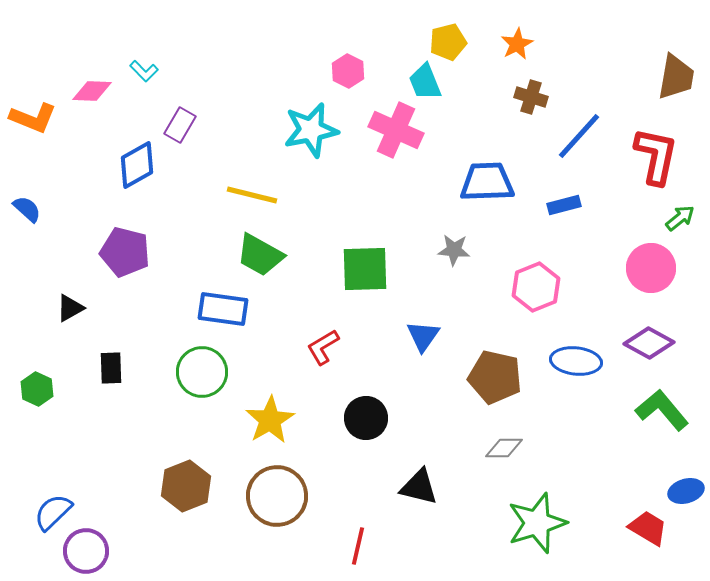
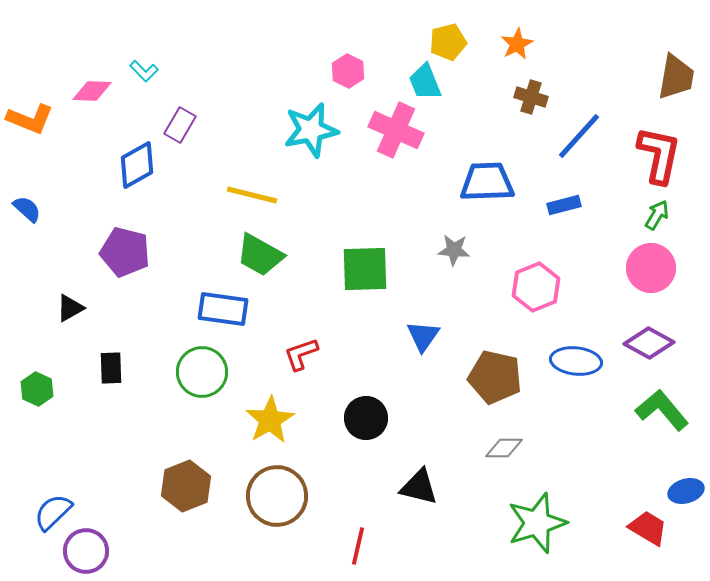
orange L-shape at (33, 118): moved 3 px left, 1 px down
red L-shape at (656, 156): moved 3 px right, 1 px up
green arrow at (680, 218): moved 23 px left, 3 px up; rotated 20 degrees counterclockwise
red L-shape at (323, 347): moved 22 px left, 7 px down; rotated 12 degrees clockwise
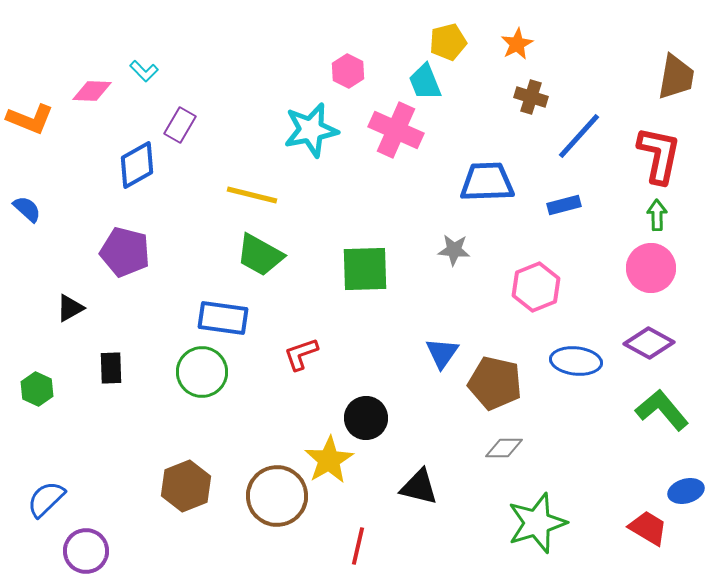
green arrow at (657, 215): rotated 32 degrees counterclockwise
blue rectangle at (223, 309): moved 9 px down
blue triangle at (423, 336): moved 19 px right, 17 px down
brown pentagon at (495, 377): moved 6 px down
yellow star at (270, 420): moved 59 px right, 40 px down
blue semicircle at (53, 512): moved 7 px left, 13 px up
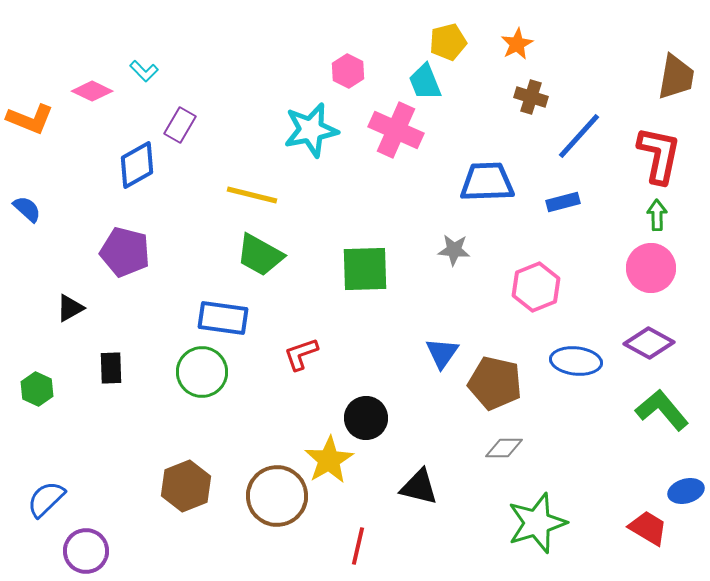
pink diamond at (92, 91): rotated 24 degrees clockwise
blue rectangle at (564, 205): moved 1 px left, 3 px up
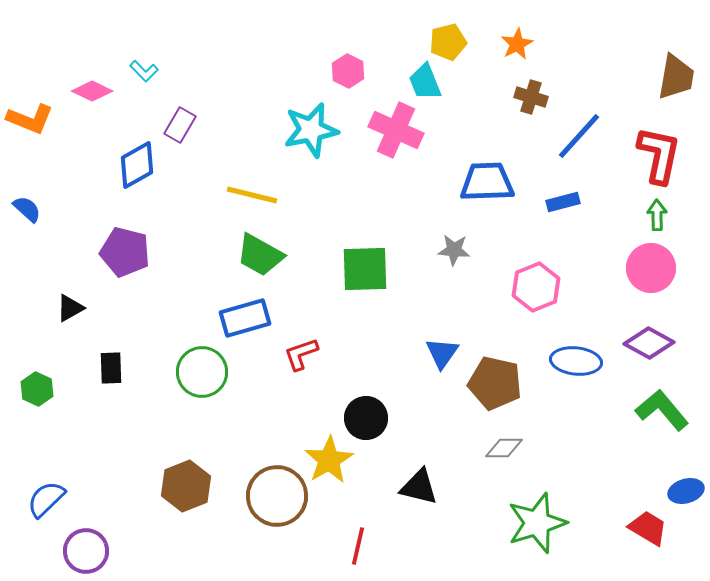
blue rectangle at (223, 318): moved 22 px right; rotated 24 degrees counterclockwise
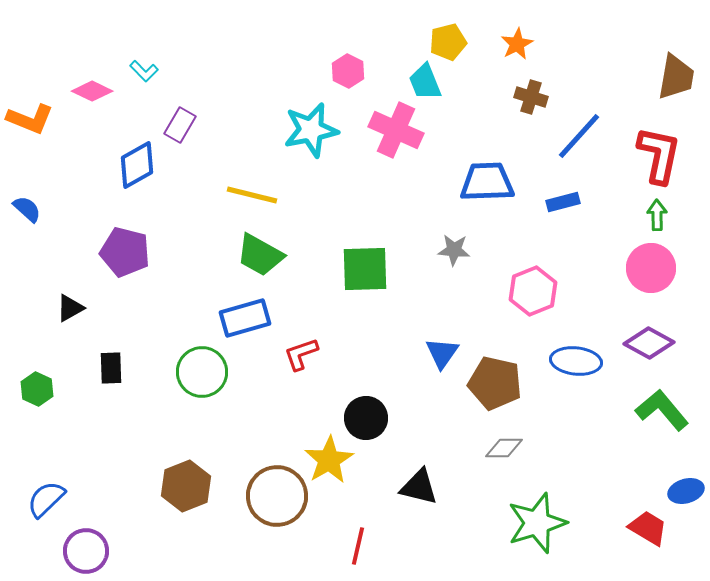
pink hexagon at (536, 287): moved 3 px left, 4 px down
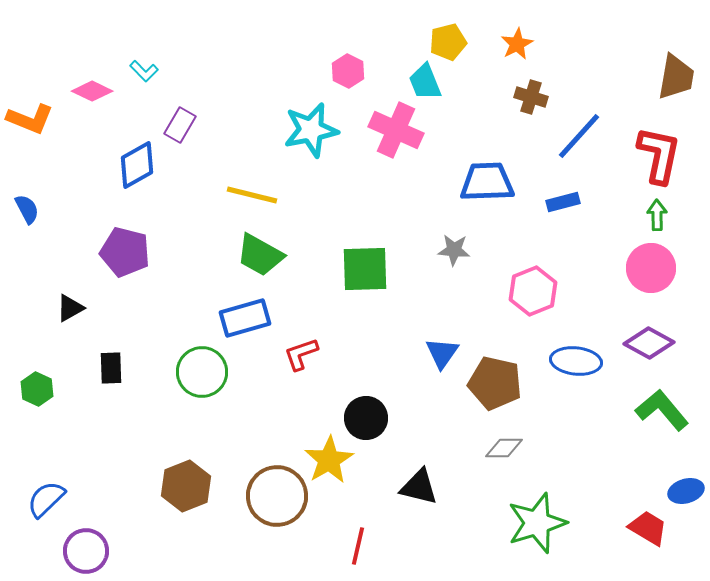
blue semicircle at (27, 209): rotated 20 degrees clockwise
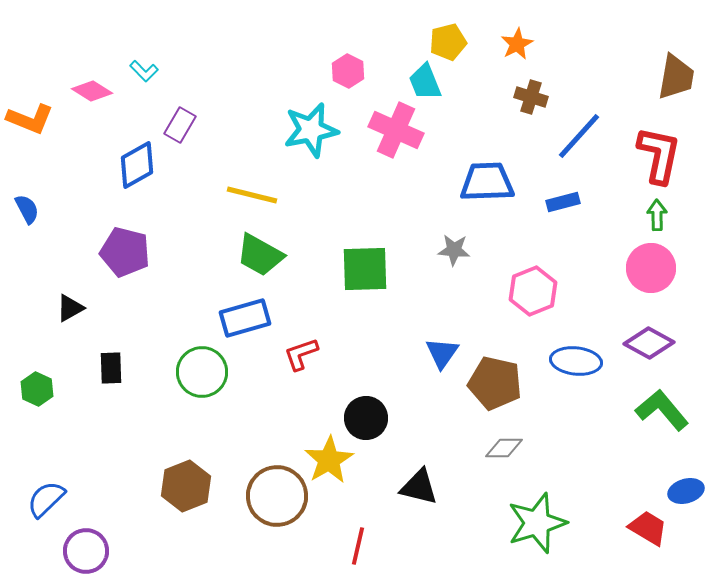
pink diamond at (92, 91): rotated 6 degrees clockwise
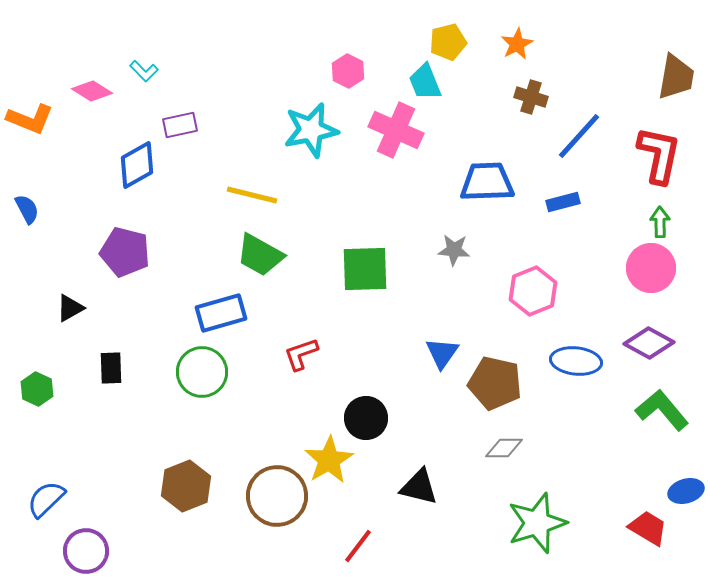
purple rectangle at (180, 125): rotated 48 degrees clockwise
green arrow at (657, 215): moved 3 px right, 7 px down
blue rectangle at (245, 318): moved 24 px left, 5 px up
red line at (358, 546): rotated 24 degrees clockwise
